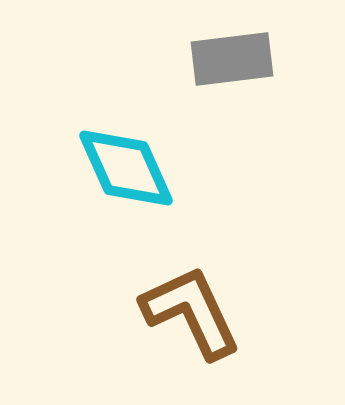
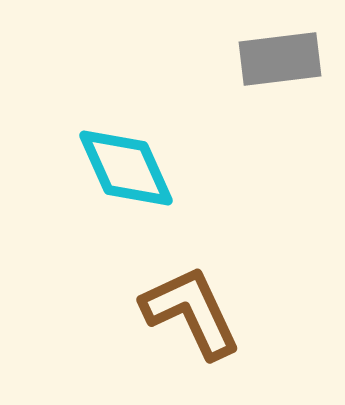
gray rectangle: moved 48 px right
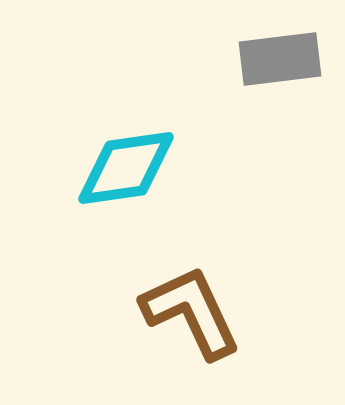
cyan diamond: rotated 74 degrees counterclockwise
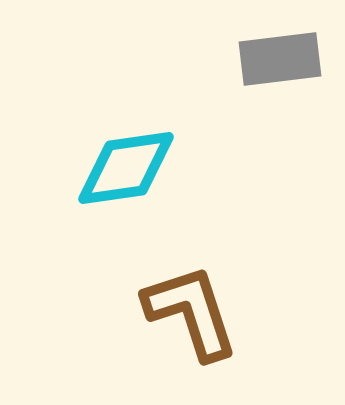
brown L-shape: rotated 7 degrees clockwise
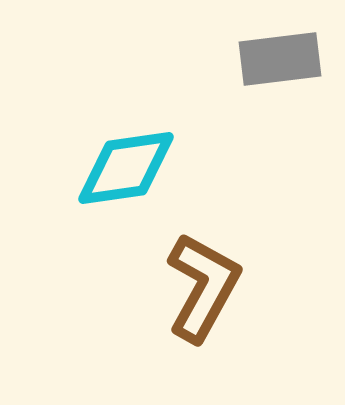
brown L-shape: moved 12 px right, 25 px up; rotated 47 degrees clockwise
